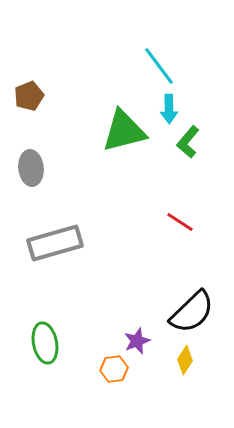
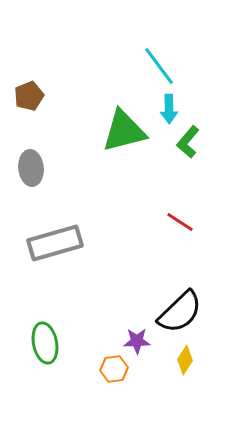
black semicircle: moved 12 px left
purple star: rotated 20 degrees clockwise
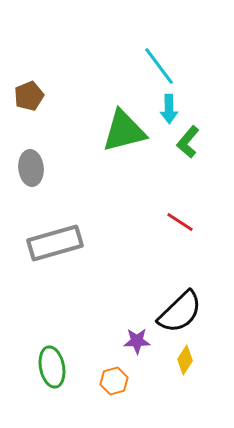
green ellipse: moved 7 px right, 24 px down
orange hexagon: moved 12 px down; rotated 8 degrees counterclockwise
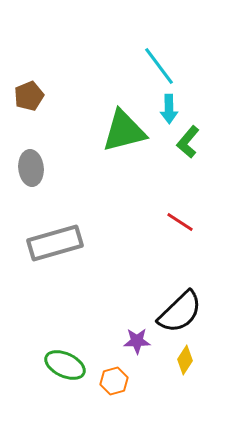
green ellipse: moved 13 px right, 2 px up; rotated 54 degrees counterclockwise
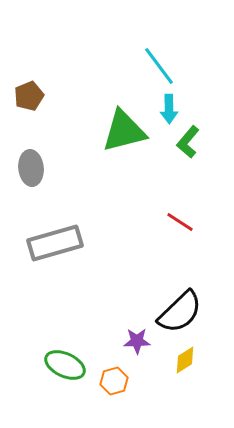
yellow diamond: rotated 24 degrees clockwise
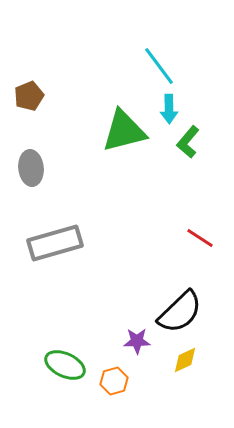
red line: moved 20 px right, 16 px down
yellow diamond: rotated 8 degrees clockwise
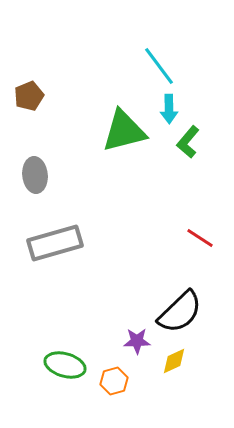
gray ellipse: moved 4 px right, 7 px down
yellow diamond: moved 11 px left, 1 px down
green ellipse: rotated 9 degrees counterclockwise
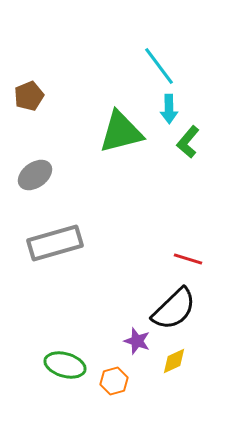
green triangle: moved 3 px left, 1 px down
gray ellipse: rotated 60 degrees clockwise
red line: moved 12 px left, 21 px down; rotated 16 degrees counterclockwise
black semicircle: moved 6 px left, 3 px up
purple star: rotated 20 degrees clockwise
